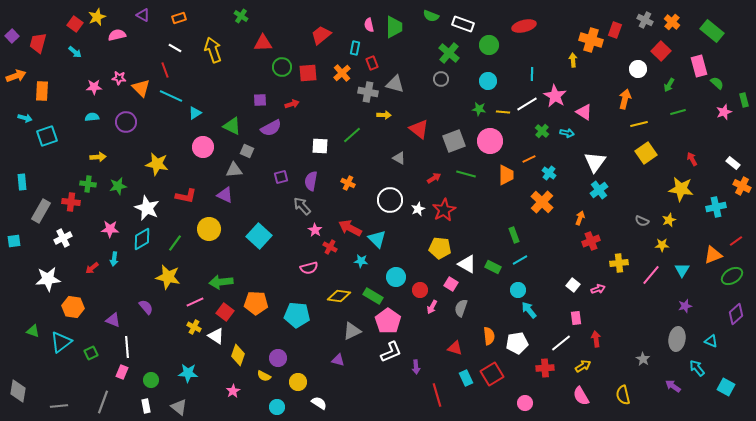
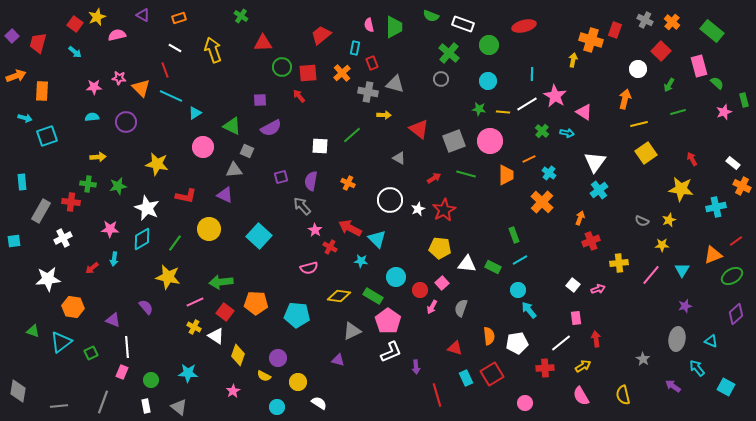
yellow arrow at (573, 60): rotated 16 degrees clockwise
red arrow at (292, 104): moved 7 px right, 8 px up; rotated 112 degrees counterclockwise
white triangle at (467, 264): rotated 24 degrees counterclockwise
pink square at (451, 284): moved 9 px left, 1 px up; rotated 16 degrees clockwise
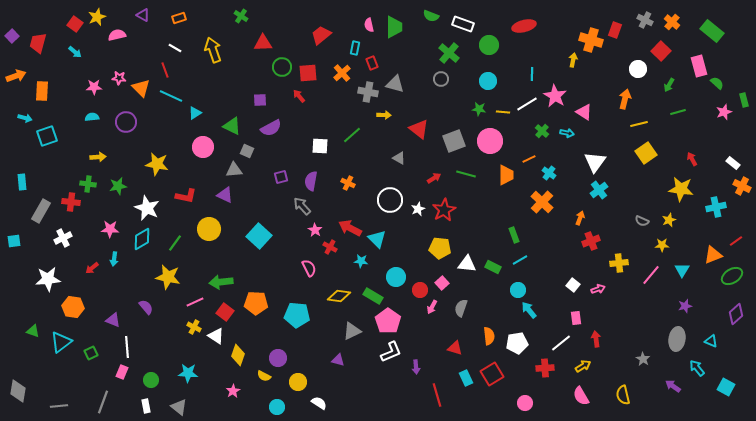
pink semicircle at (309, 268): rotated 102 degrees counterclockwise
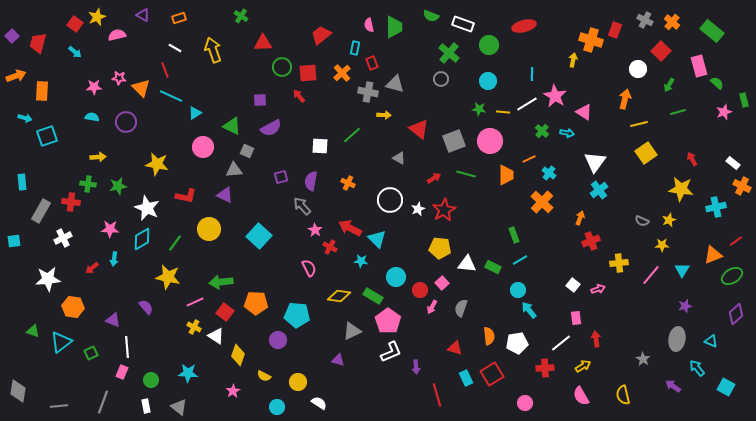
cyan semicircle at (92, 117): rotated 16 degrees clockwise
purple circle at (278, 358): moved 18 px up
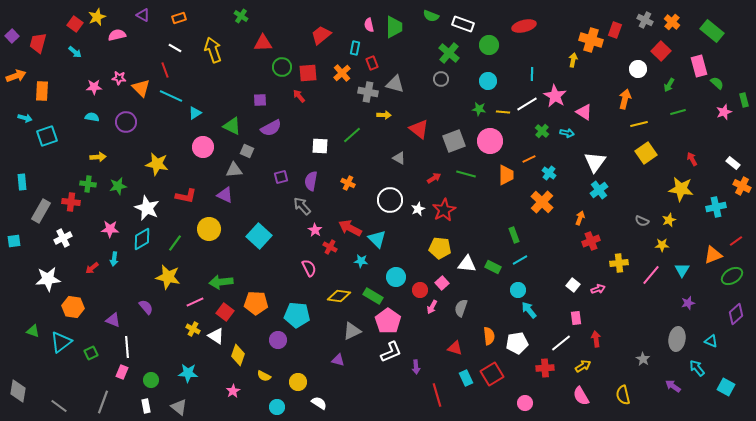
purple star at (685, 306): moved 3 px right, 3 px up
yellow cross at (194, 327): moved 1 px left, 2 px down
gray line at (59, 406): rotated 42 degrees clockwise
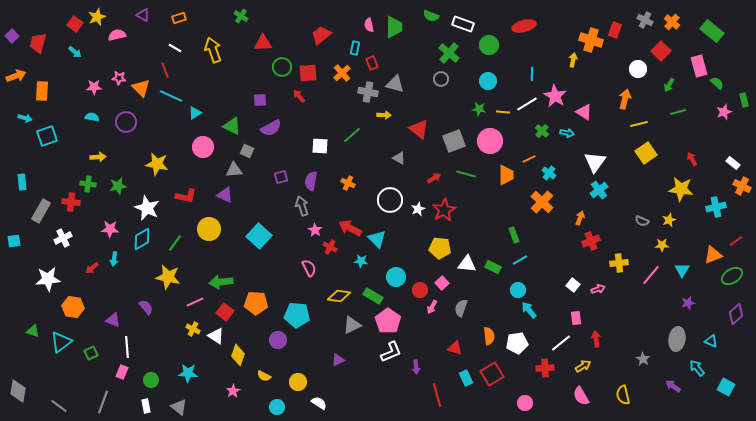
gray arrow at (302, 206): rotated 24 degrees clockwise
gray triangle at (352, 331): moved 6 px up
purple triangle at (338, 360): rotated 40 degrees counterclockwise
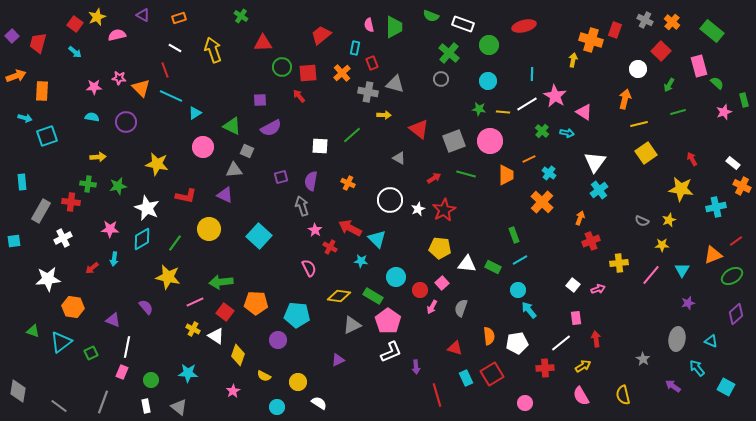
white line at (127, 347): rotated 15 degrees clockwise
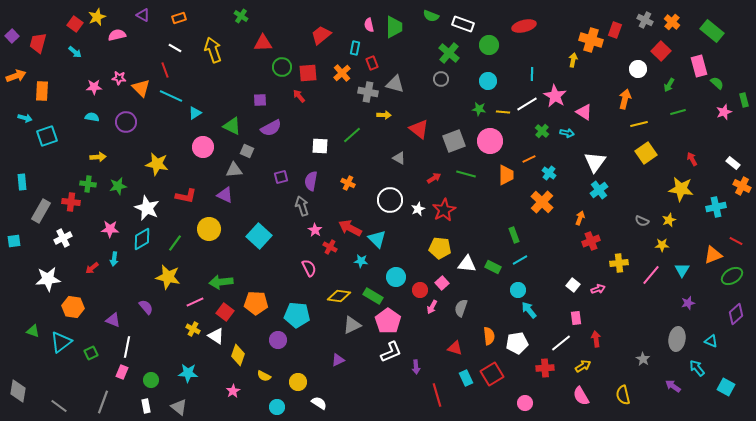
red line at (736, 241): rotated 64 degrees clockwise
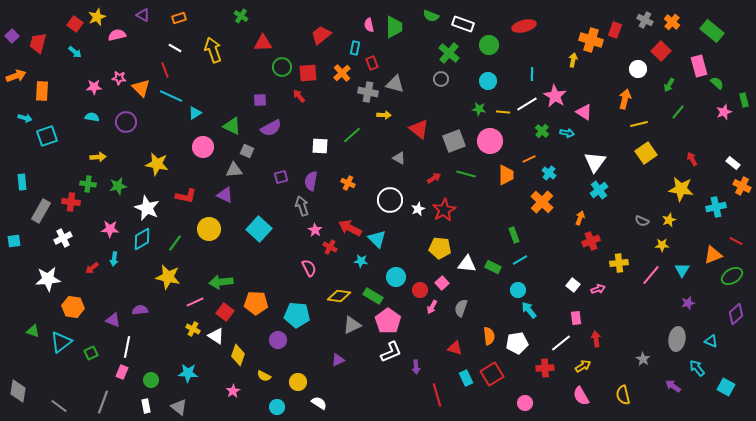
green line at (678, 112): rotated 35 degrees counterclockwise
cyan square at (259, 236): moved 7 px up
purple semicircle at (146, 307): moved 6 px left, 3 px down; rotated 56 degrees counterclockwise
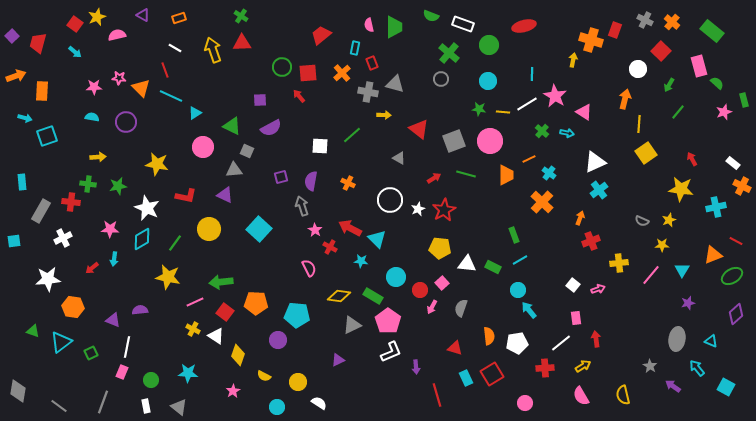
red triangle at (263, 43): moved 21 px left
yellow line at (639, 124): rotated 72 degrees counterclockwise
white triangle at (595, 162): rotated 30 degrees clockwise
gray star at (643, 359): moved 7 px right, 7 px down
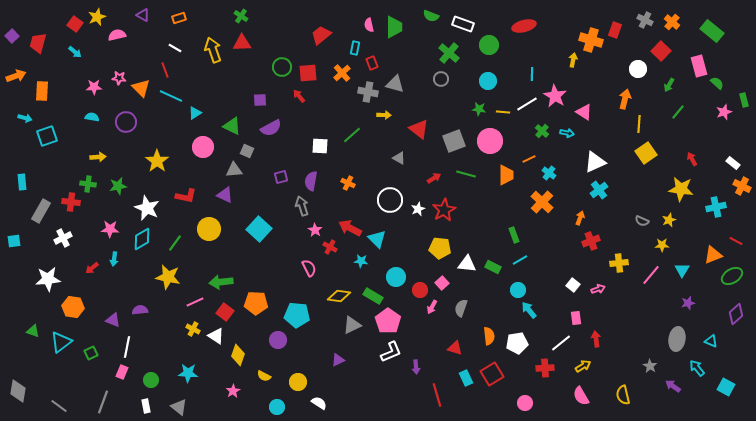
yellow star at (157, 164): moved 3 px up; rotated 25 degrees clockwise
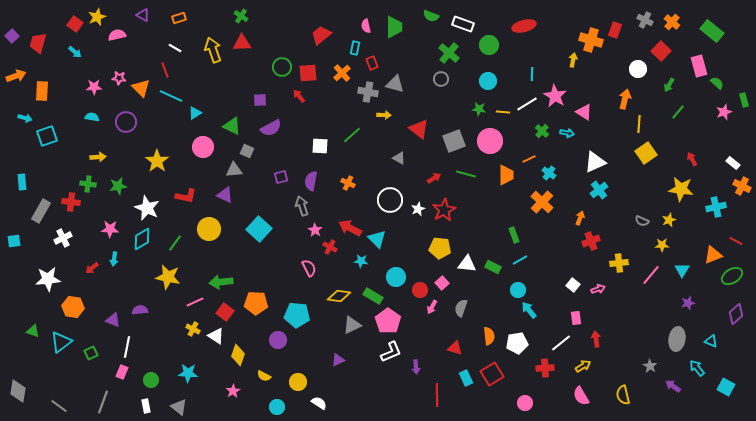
pink semicircle at (369, 25): moved 3 px left, 1 px down
red line at (437, 395): rotated 15 degrees clockwise
